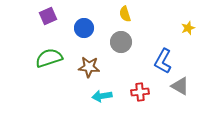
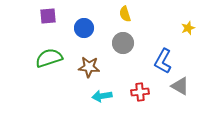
purple square: rotated 18 degrees clockwise
gray circle: moved 2 px right, 1 px down
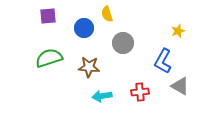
yellow semicircle: moved 18 px left
yellow star: moved 10 px left, 3 px down
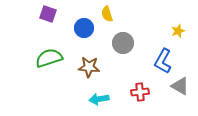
purple square: moved 2 px up; rotated 24 degrees clockwise
cyan arrow: moved 3 px left, 3 px down
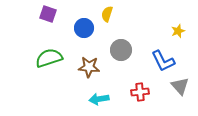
yellow semicircle: rotated 35 degrees clockwise
gray circle: moved 2 px left, 7 px down
blue L-shape: rotated 55 degrees counterclockwise
gray triangle: rotated 18 degrees clockwise
